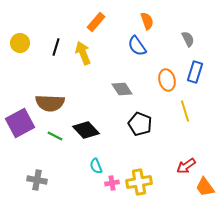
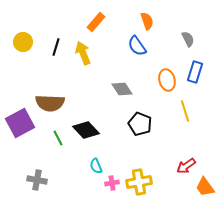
yellow circle: moved 3 px right, 1 px up
green line: moved 3 px right, 2 px down; rotated 35 degrees clockwise
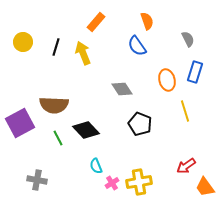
brown semicircle: moved 4 px right, 2 px down
pink cross: rotated 24 degrees counterclockwise
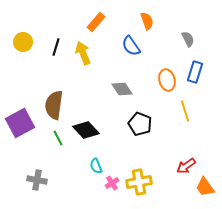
blue semicircle: moved 6 px left
brown semicircle: rotated 96 degrees clockwise
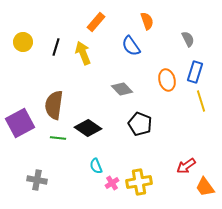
gray diamond: rotated 10 degrees counterclockwise
yellow line: moved 16 px right, 10 px up
black diamond: moved 2 px right, 2 px up; rotated 12 degrees counterclockwise
green line: rotated 56 degrees counterclockwise
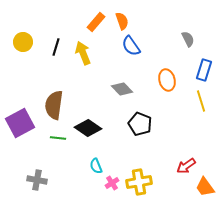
orange semicircle: moved 25 px left
blue rectangle: moved 9 px right, 2 px up
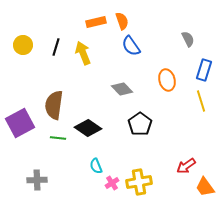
orange rectangle: rotated 36 degrees clockwise
yellow circle: moved 3 px down
black pentagon: rotated 15 degrees clockwise
gray cross: rotated 12 degrees counterclockwise
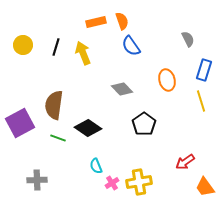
black pentagon: moved 4 px right
green line: rotated 14 degrees clockwise
red arrow: moved 1 px left, 4 px up
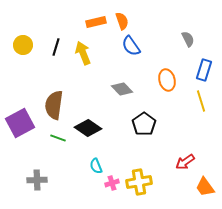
pink cross: rotated 16 degrees clockwise
